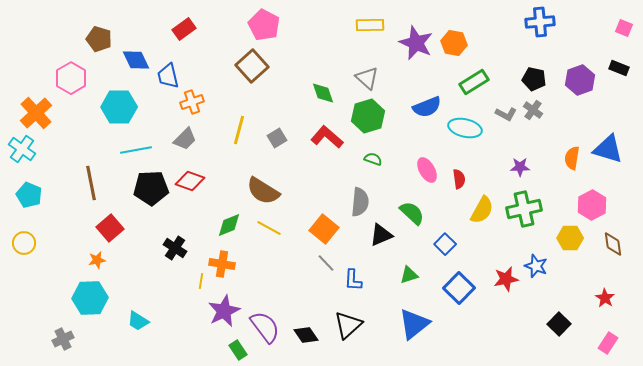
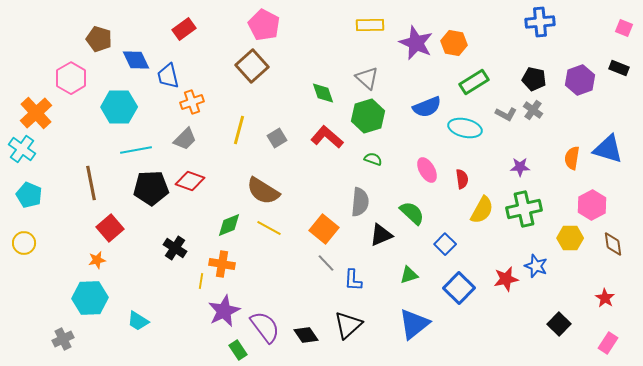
red semicircle at (459, 179): moved 3 px right
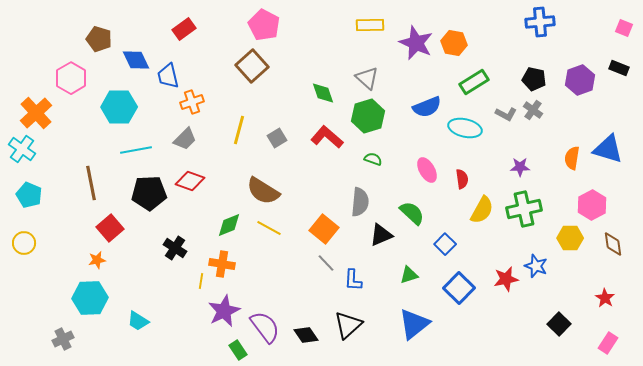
black pentagon at (151, 188): moved 2 px left, 5 px down
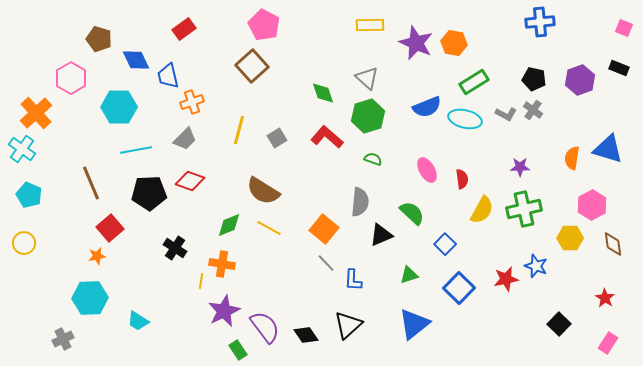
cyan ellipse at (465, 128): moved 9 px up
brown line at (91, 183): rotated 12 degrees counterclockwise
orange star at (97, 260): moved 4 px up
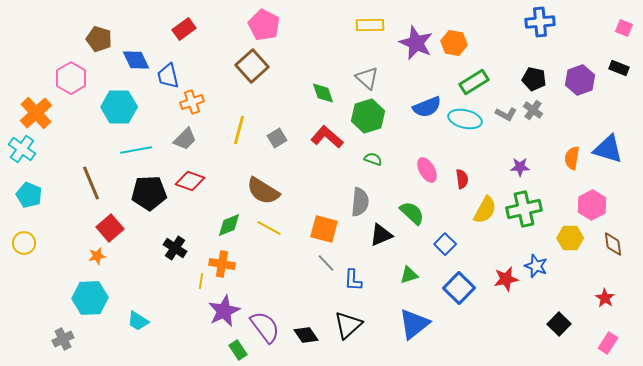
yellow semicircle at (482, 210): moved 3 px right
orange square at (324, 229): rotated 24 degrees counterclockwise
